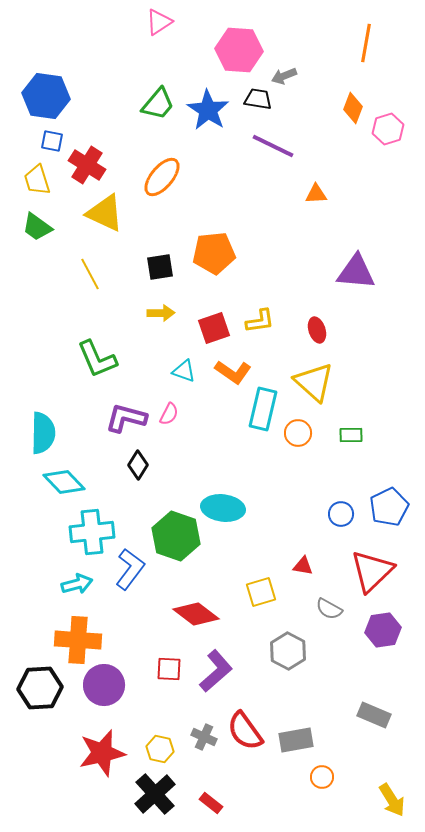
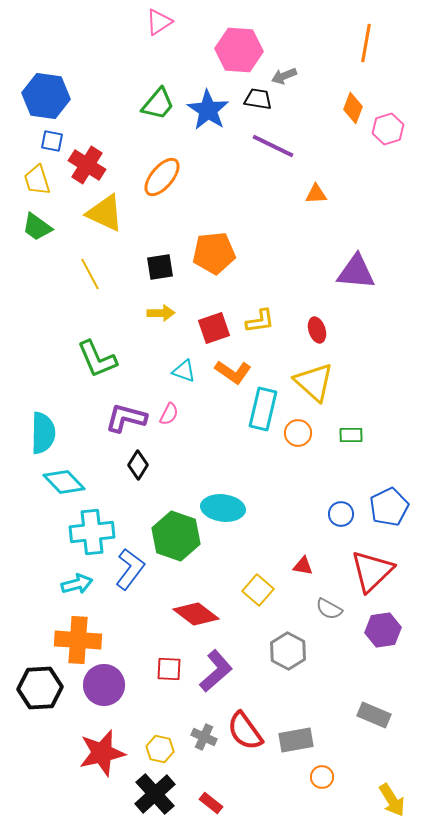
yellow square at (261, 592): moved 3 px left, 2 px up; rotated 32 degrees counterclockwise
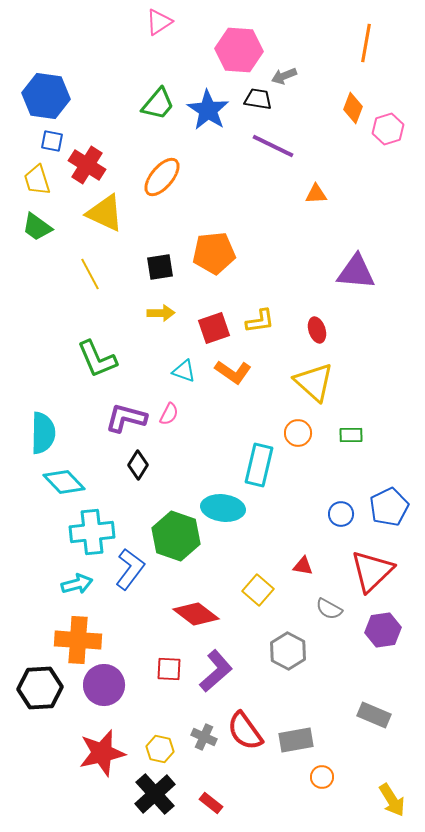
cyan rectangle at (263, 409): moved 4 px left, 56 px down
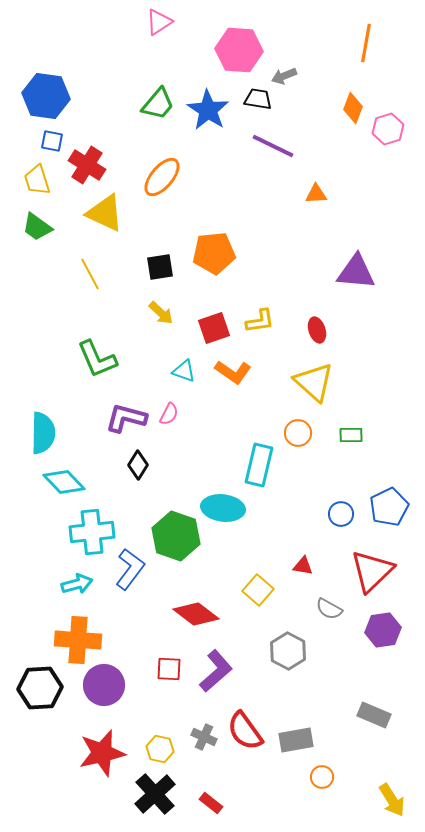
yellow arrow at (161, 313): rotated 44 degrees clockwise
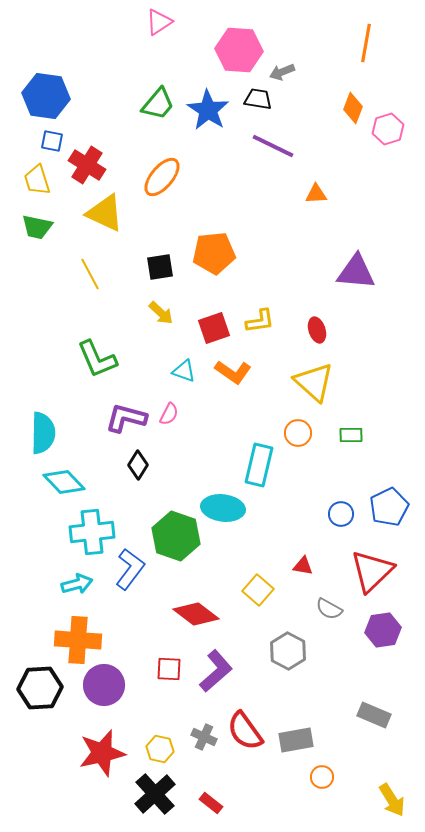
gray arrow at (284, 76): moved 2 px left, 4 px up
green trapezoid at (37, 227): rotated 24 degrees counterclockwise
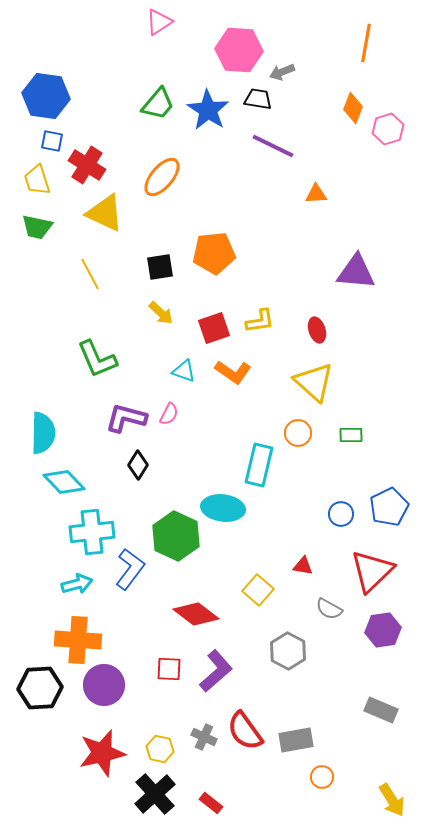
green hexagon at (176, 536): rotated 6 degrees clockwise
gray rectangle at (374, 715): moved 7 px right, 5 px up
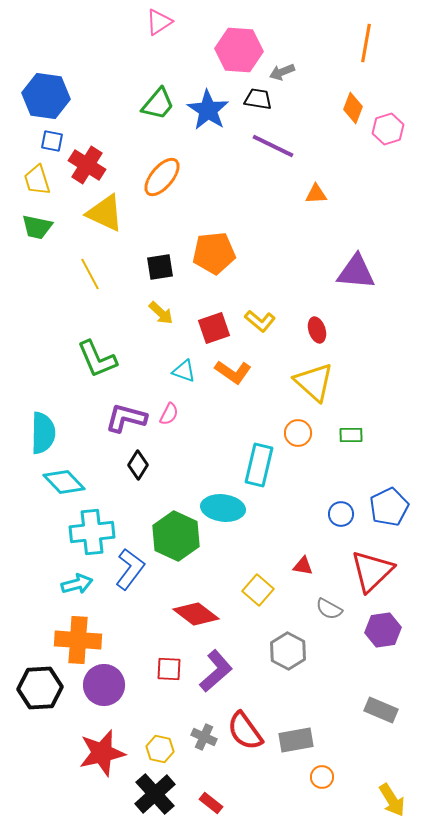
yellow L-shape at (260, 321): rotated 48 degrees clockwise
